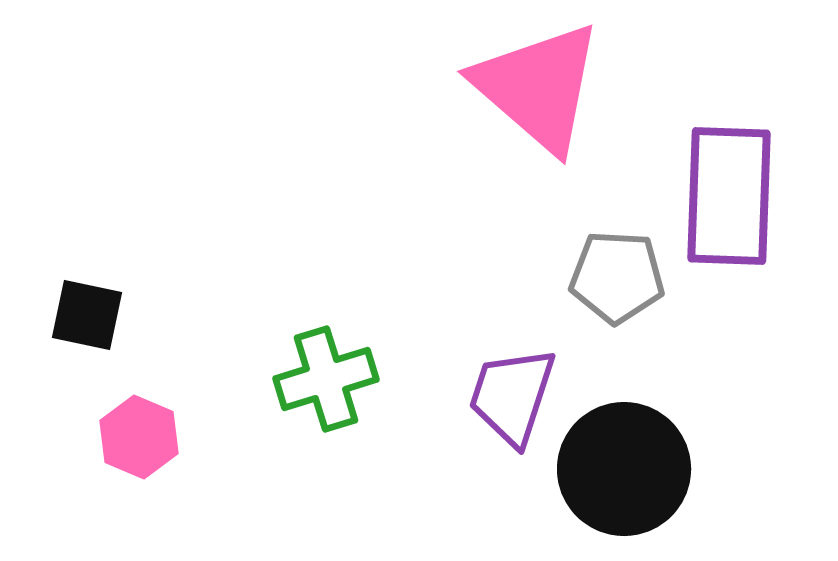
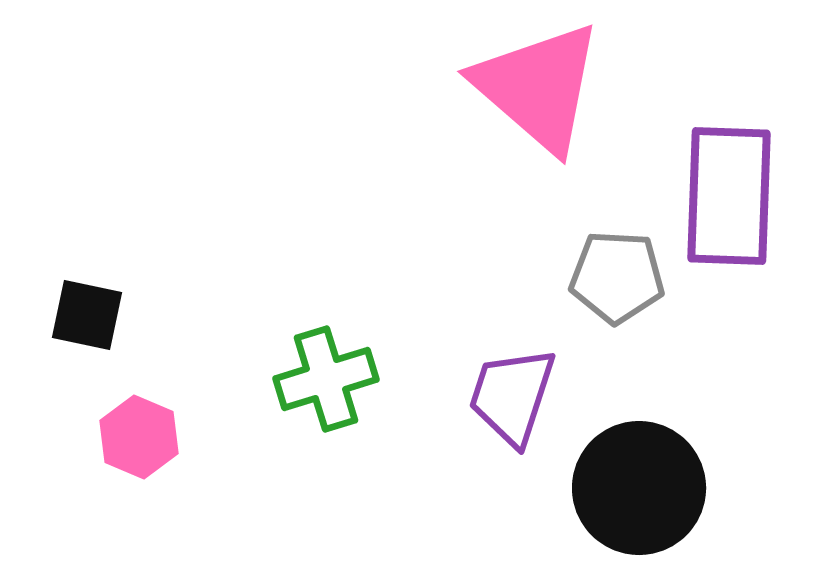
black circle: moved 15 px right, 19 px down
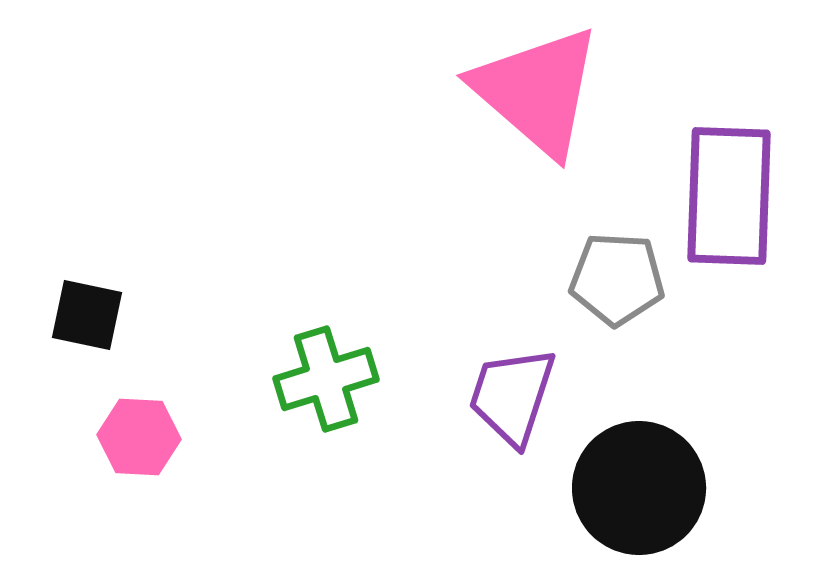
pink triangle: moved 1 px left, 4 px down
gray pentagon: moved 2 px down
pink hexagon: rotated 20 degrees counterclockwise
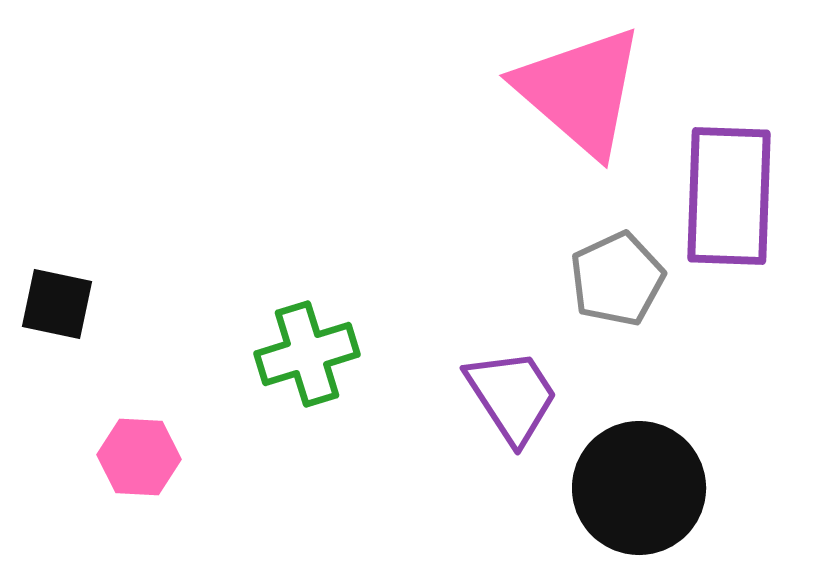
pink triangle: moved 43 px right
gray pentagon: rotated 28 degrees counterclockwise
black square: moved 30 px left, 11 px up
green cross: moved 19 px left, 25 px up
purple trapezoid: rotated 129 degrees clockwise
pink hexagon: moved 20 px down
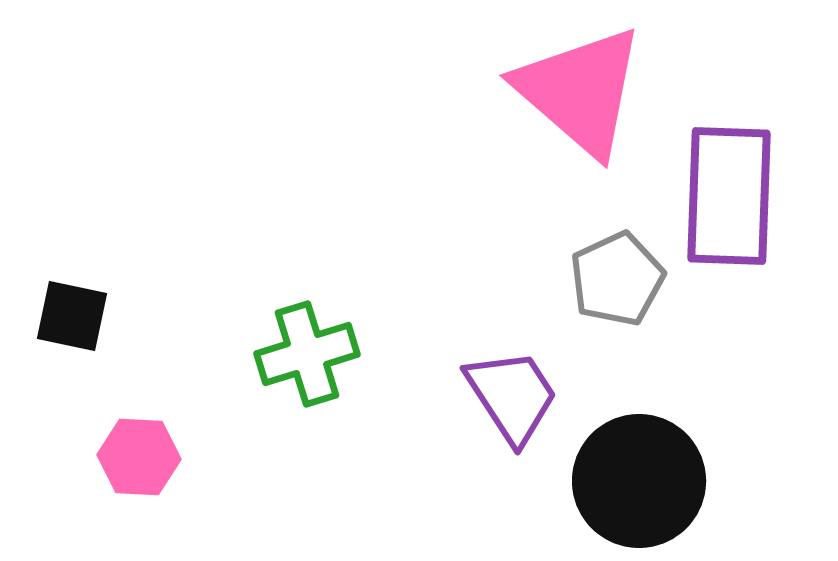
black square: moved 15 px right, 12 px down
black circle: moved 7 px up
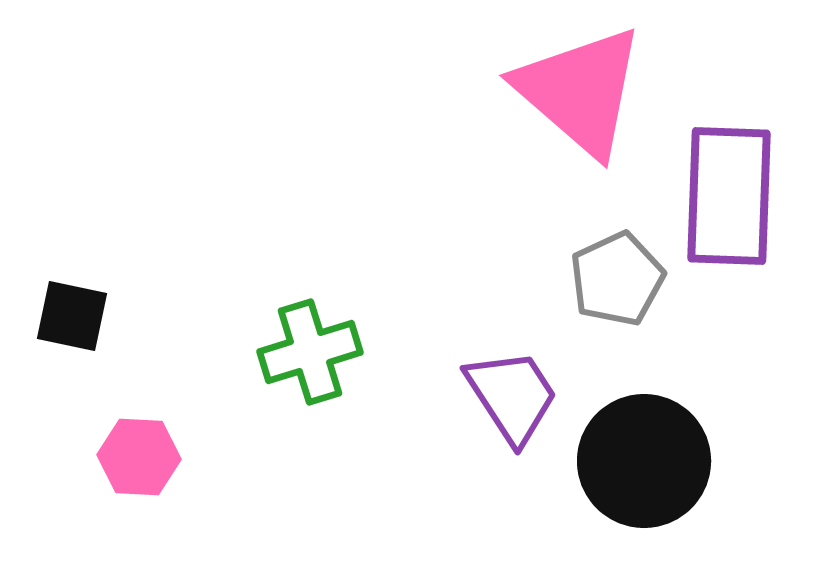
green cross: moved 3 px right, 2 px up
black circle: moved 5 px right, 20 px up
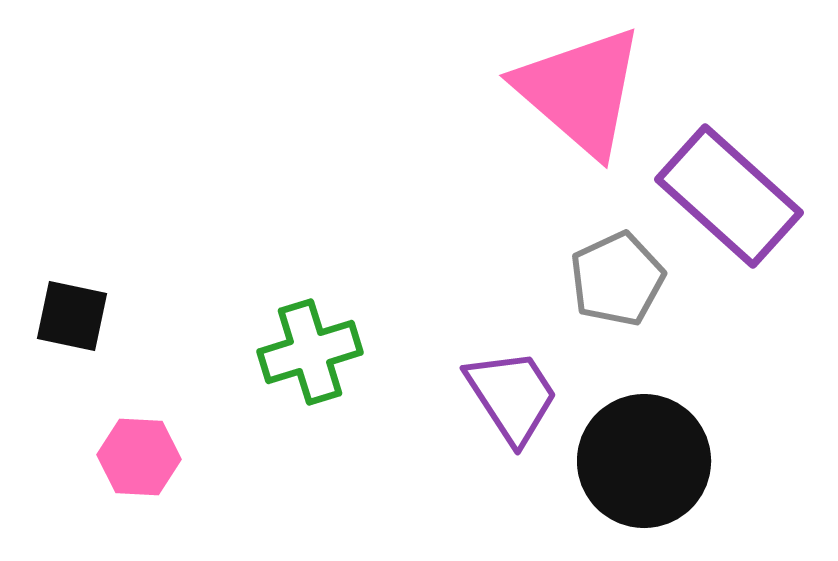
purple rectangle: rotated 50 degrees counterclockwise
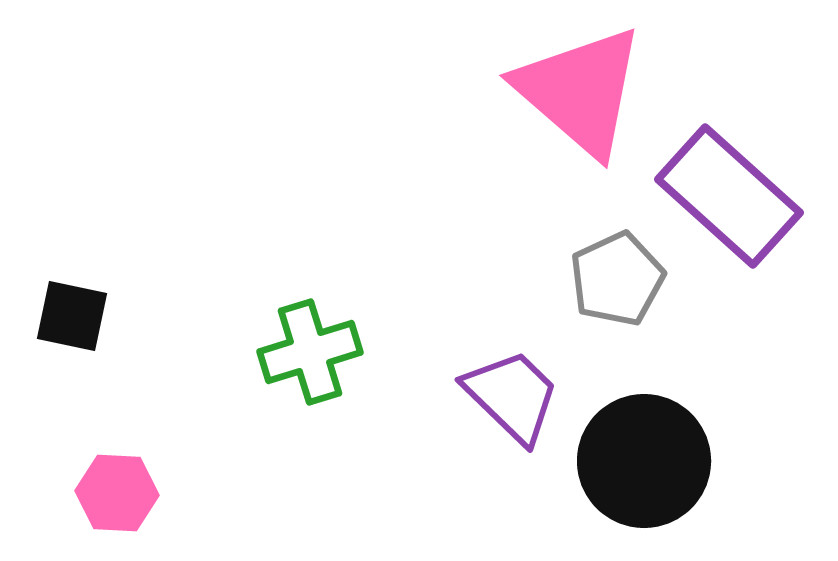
purple trapezoid: rotated 13 degrees counterclockwise
pink hexagon: moved 22 px left, 36 px down
